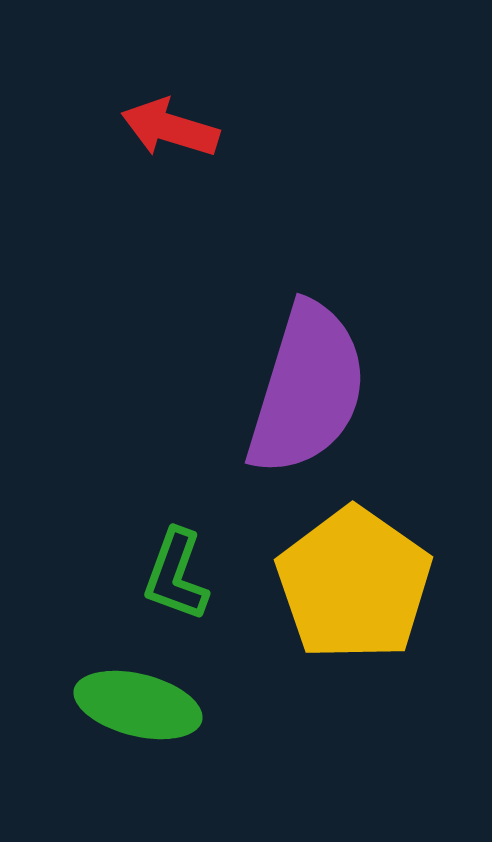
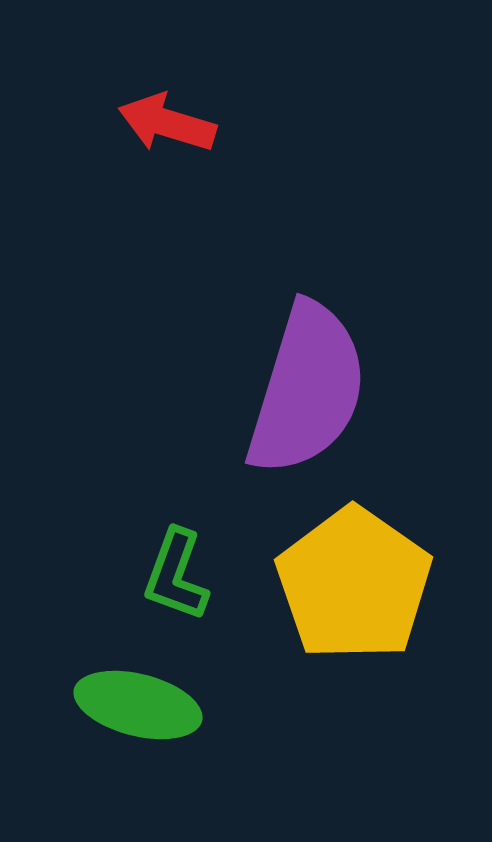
red arrow: moved 3 px left, 5 px up
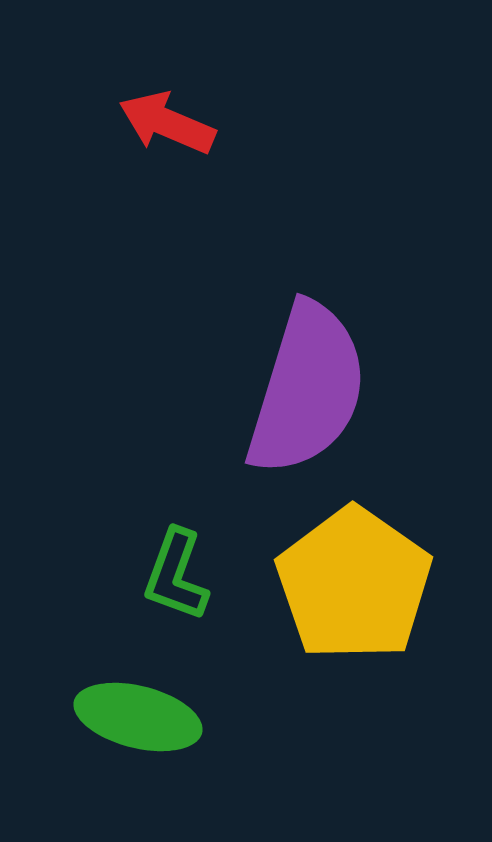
red arrow: rotated 6 degrees clockwise
green ellipse: moved 12 px down
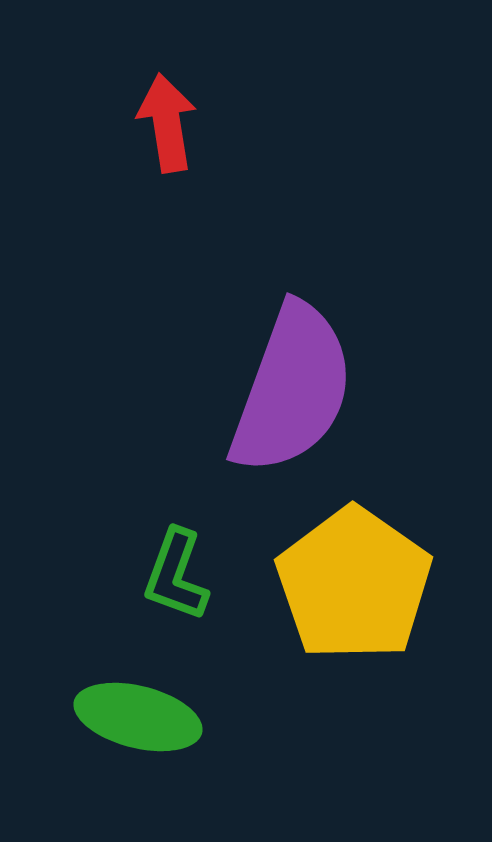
red arrow: rotated 58 degrees clockwise
purple semicircle: moved 15 px left; rotated 3 degrees clockwise
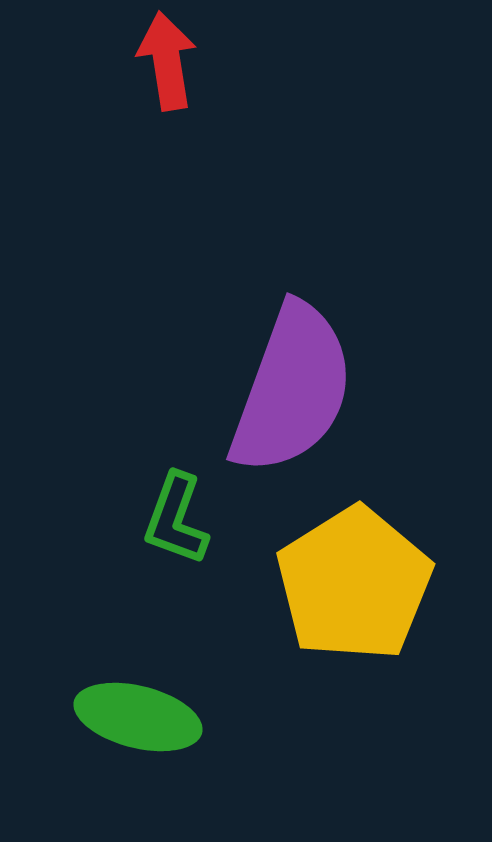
red arrow: moved 62 px up
green L-shape: moved 56 px up
yellow pentagon: rotated 5 degrees clockwise
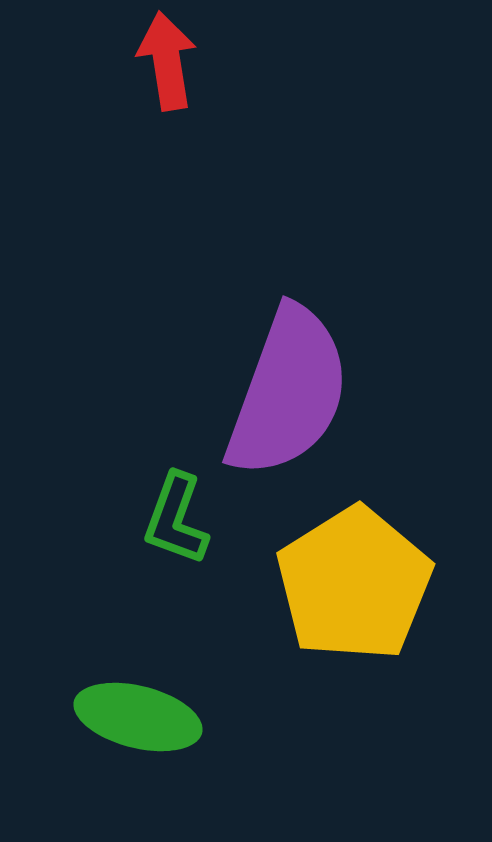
purple semicircle: moved 4 px left, 3 px down
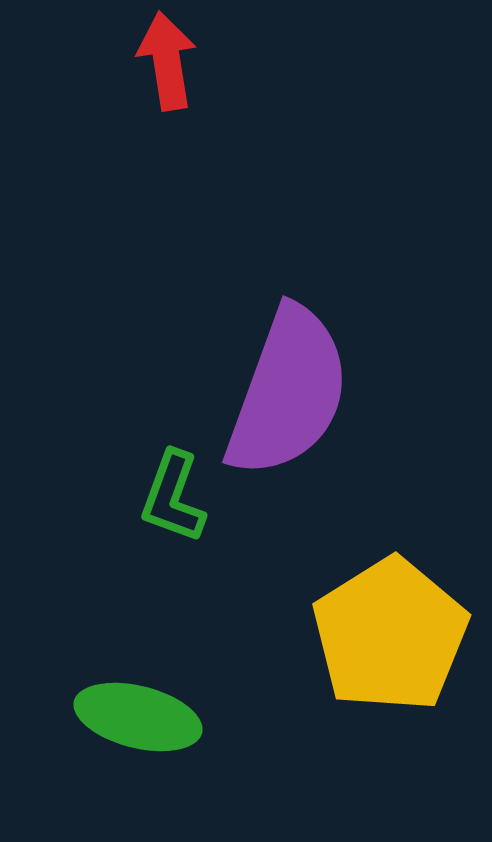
green L-shape: moved 3 px left, 22 px up
yellow pentagon: moved 36 px right, 51 px down
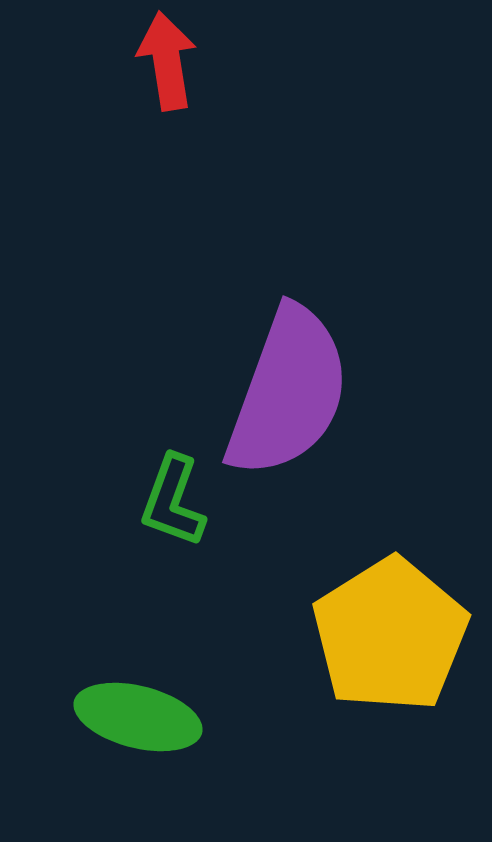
green L-shape: moved 4 px down
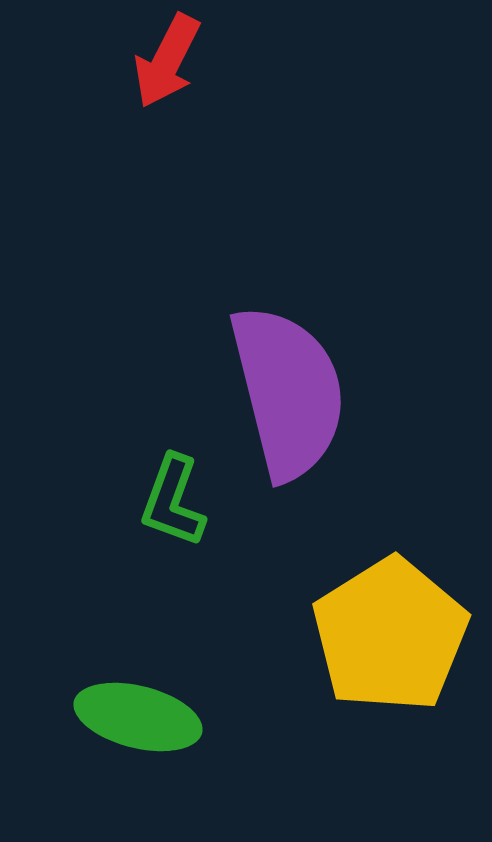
red arrow: rotated 144 degrees counterclockwise
purple semicircle: rotated 34 degrees counterclockwise
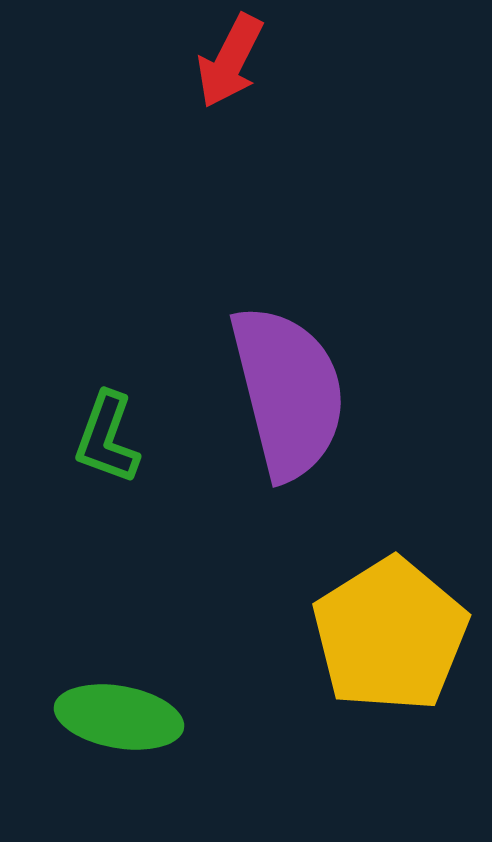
red arrow: moved 63 px right
green L-shape: moved 66 px left, 63 px up
green ellipse: moved 19 px left; rotated 4 degrees counterclockwise
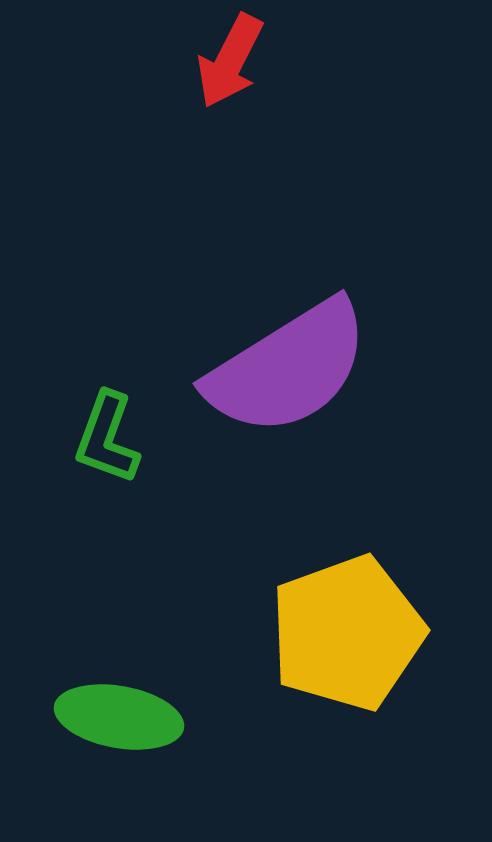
purple semicircle: moved 24 px up; rotated 72 degrees clockwise
yellow pentagon: moved 43 px left, 2 px up; rotated 12 degrees clockwise
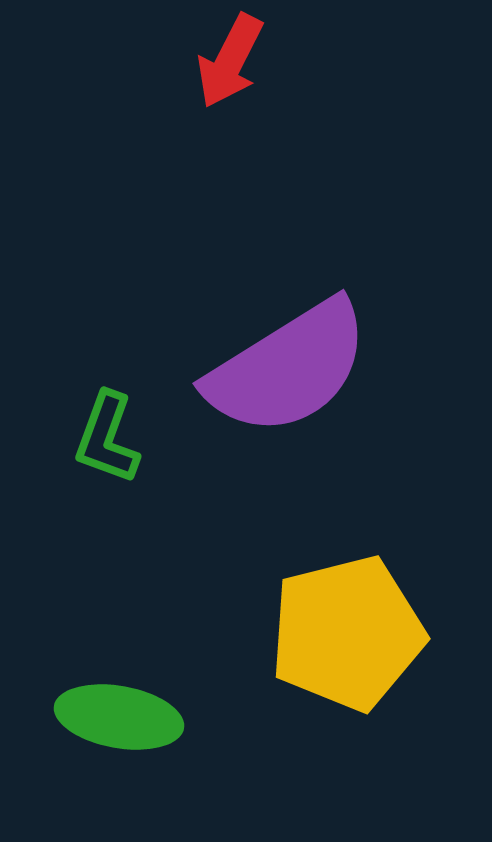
yellow pentagon: rotated 6 degrees clockwise
